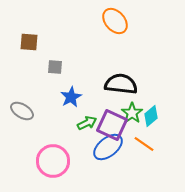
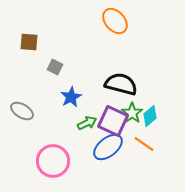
gray square: rotated 21 degrees clockwise
black semicircle: rotated 8 degrees clockwise
cyan diamond: moved 1 px left
purple square: moved 1 px right, 4 px up
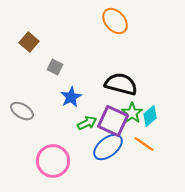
brown square: rotated 36 degrees clockwise
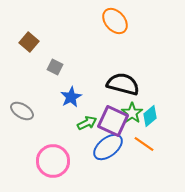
black semicircle: moved 2 px right
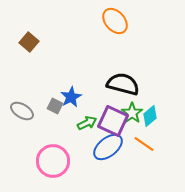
gray square: moved 39 px down
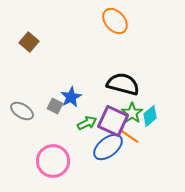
orange line: moved 15 px left, 8 px up
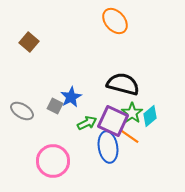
blue ellipse: rotated 60 degrees counterclockwise
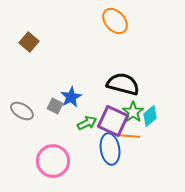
green star: moved 1 px right, 1 px up
orange line: rotated 30 degrees counterclockwise
blue ellipse: moved 2 px right, 2 px down
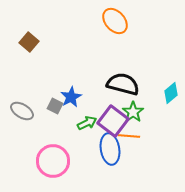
cyan diamond: moved 21 px right, 23 px up
purple square: rotated 12 degrees clockwise
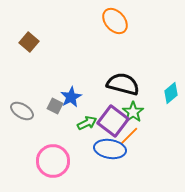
orange line: rotated 50 degrees counterclockwise
blue ellipse: rotated 72 degrees counterclockwise
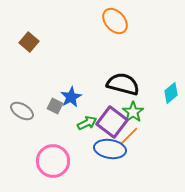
purple square: moved 1 px left, 1 px down
